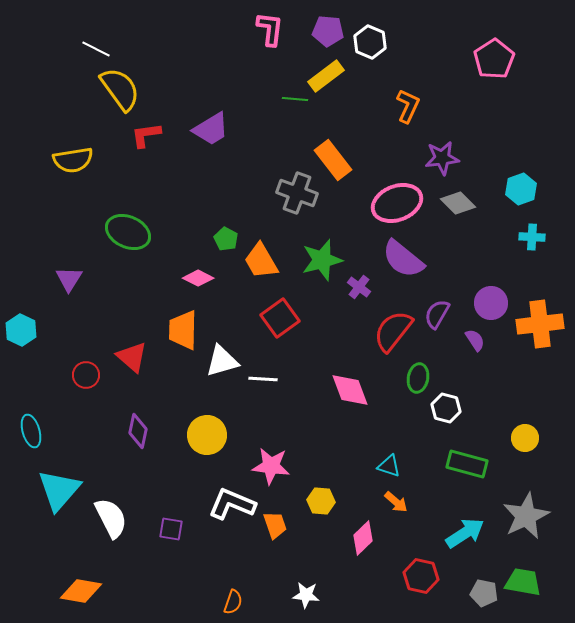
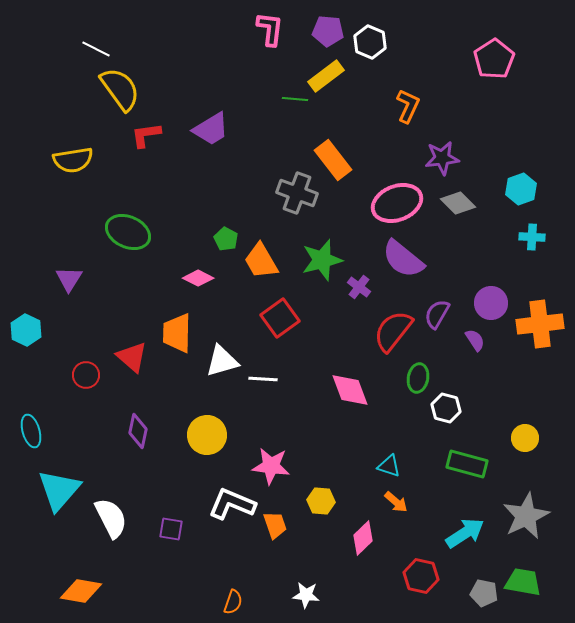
cyan hexagon at (21, 330): moved 5 px right
orange trapezoid at (183, 330): moved 6 px left, 3 px down
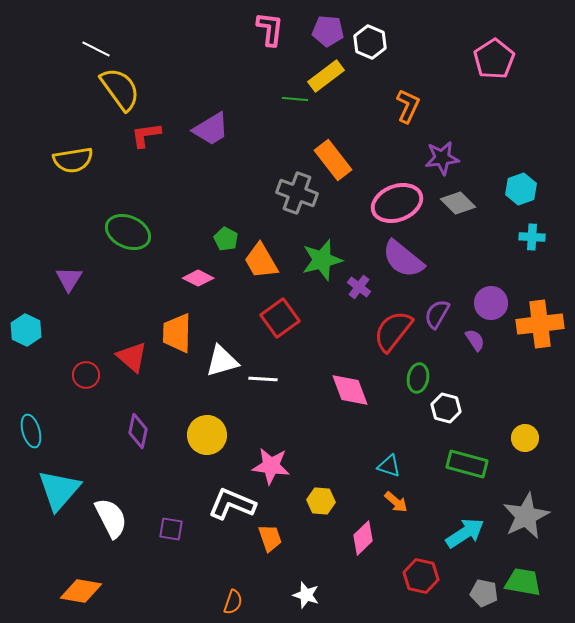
orange trapezoid at (275, 525): moved 5 px left, 13 px down
white star at (306, 595): rotated 12 degrees clockwise
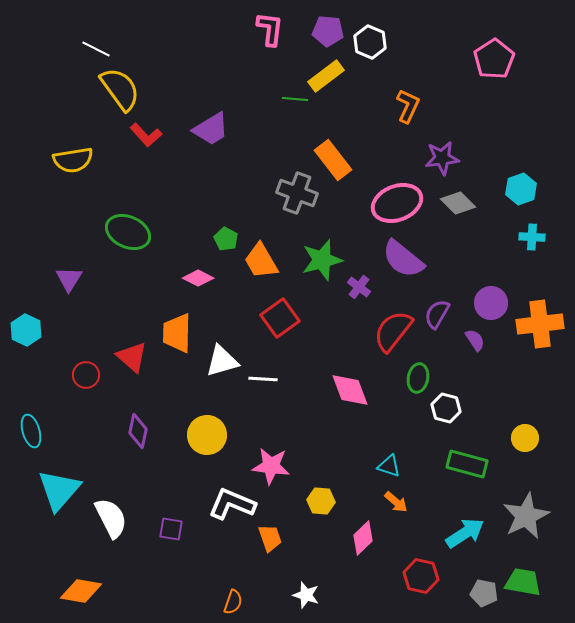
red L-shape at (146, 135): rotated 124 degrees counterclockwise
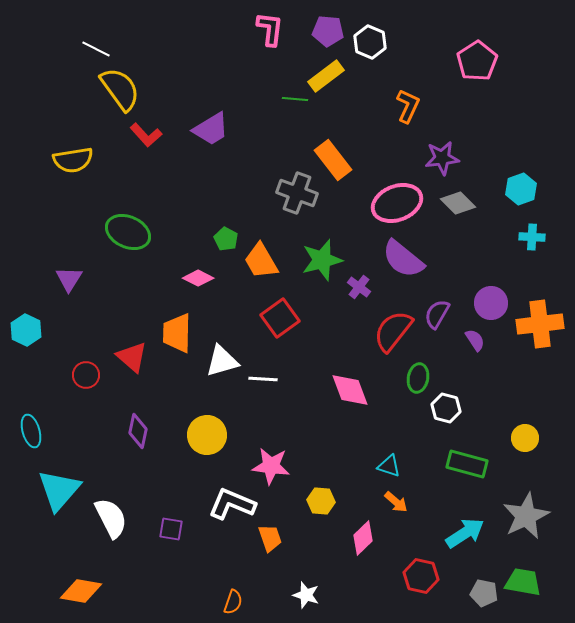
pink pentagon at (494, 59): moved 17 px left, 2 px down
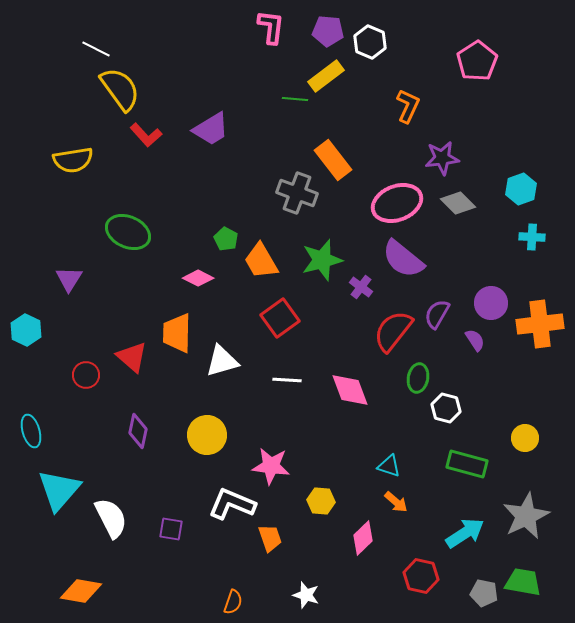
pink L-shape at (270, 29): moved 1 px right, 2 px up
purple cross at (359, 287): moved 2 px right
white line at (263, 379): moved 24 px right, 1 px down
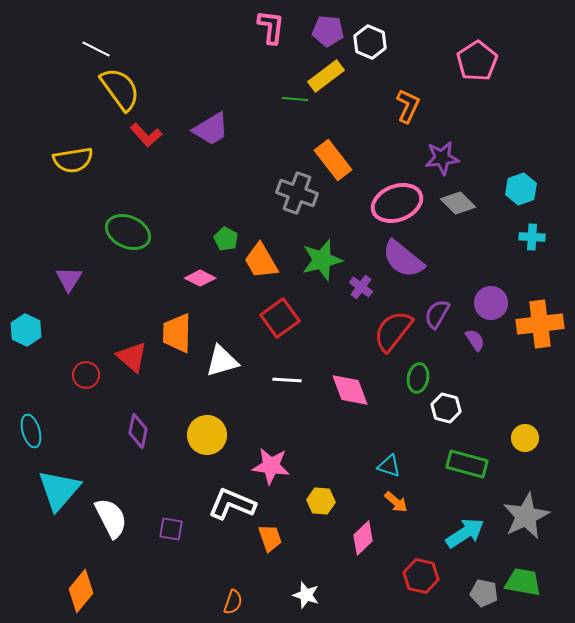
pink diamond at (198, 278): moved 2 px right
orange diamond at (81, 591): rotated 60 degrees counterclockwise
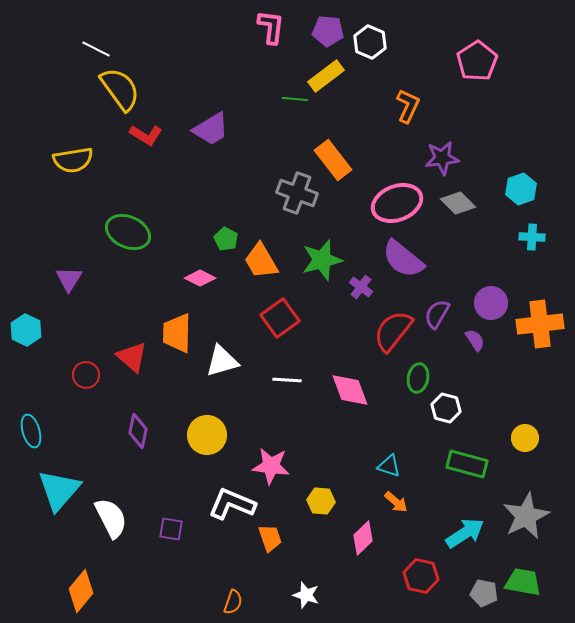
red L-shape at (146, 135): rotated 16 degrees counterclockwise
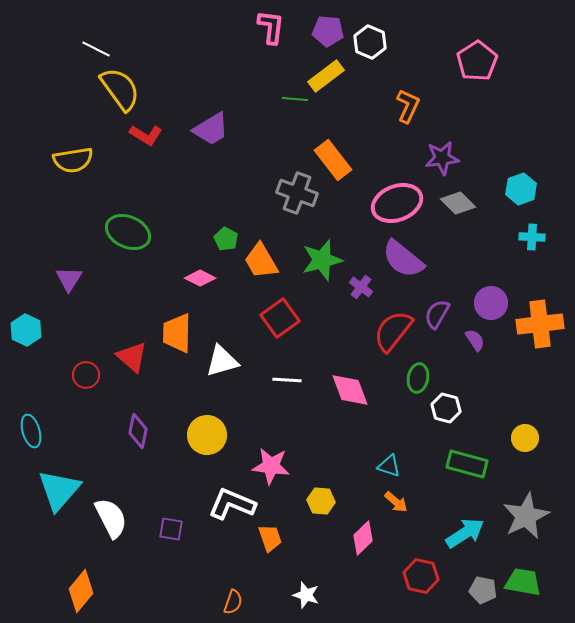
gray pentagon at (484, 593): moved 1 px left, 3 px up
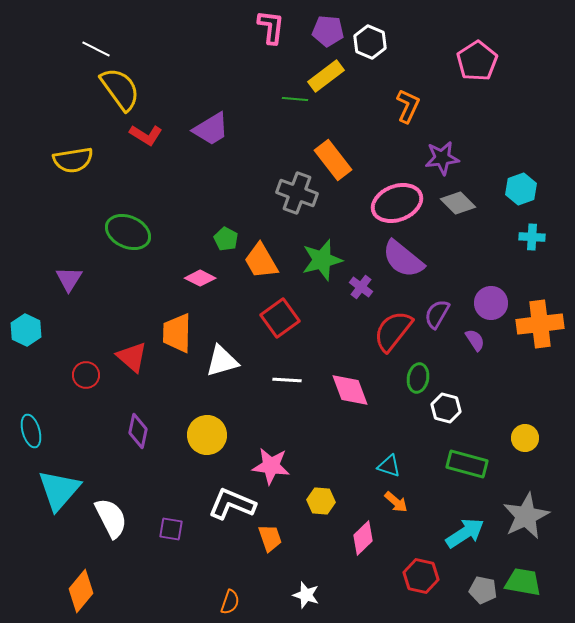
orange semicircle at (233, 602): moved 3 px left
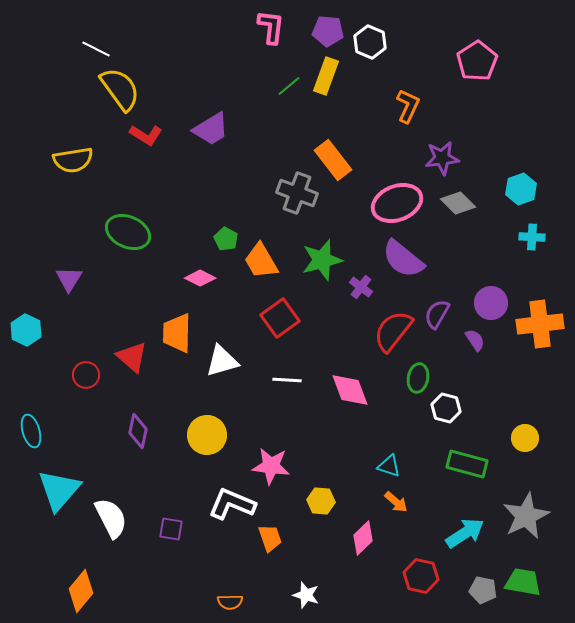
yellow rectangle at (326, 76): rotated 33 degrees counterclockwise
green line at (295, 99): moved 6 px left, 13 px up; rotated 45 degrees counterclockwise
orange semicircle at (230, 602): rotated 70 degrees clockwise
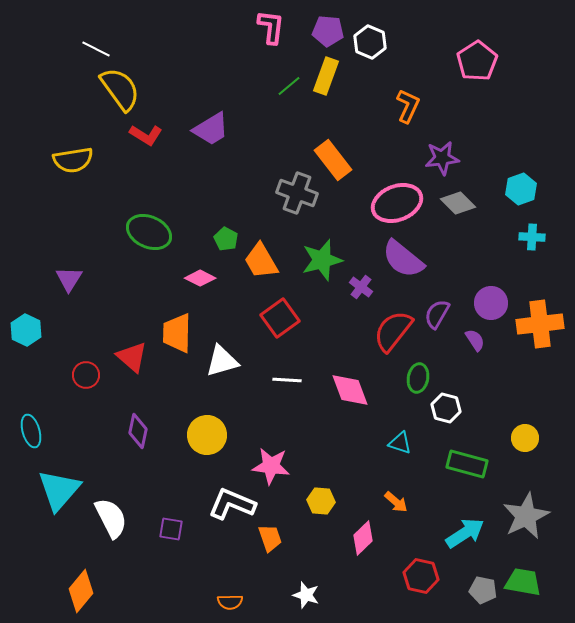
green ellipse at (128, 232): moved 21 px right
cyan triangle at (389, 466): moved 11 px right, 23 px up
